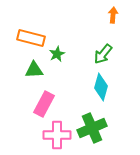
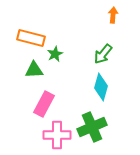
green star: moved 2 px left
green cross: moved 1 px up
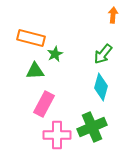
green triangle: moved 1 px right, 1 px down
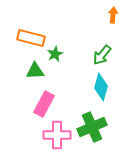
green arrow: moved 1 px left, 1 px down
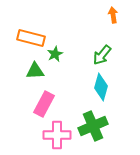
orange arrow: rotated 14 degrees counterclockwise
green cross: moved 1 px right, 1 px up
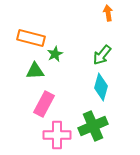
orange arrow: moved 5 px left, 2 px up
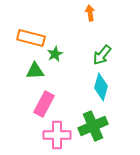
orange arrow: moved 18 px left
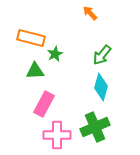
orange arrow: rotated 35 degrees counterclockwise
green cross: moved 2 px right, 1 px down
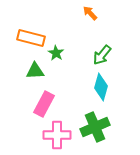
green star: moved 1 px right, 1 px up; rotated 14 degrees counterclockwise
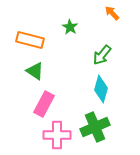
orange arrow: moved 22 px right
orange rectangle: moved 1 px left, 2 px down
green star: moved 14 px right, 26 px up
green triangle: rotated 36 degrees clockwise
cyan diamond: moved 2 px down
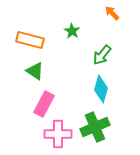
green star: moved 2 px right, 4 px down
pink cross: moved 1 px right, 1 px up
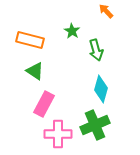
orange arrow: moved 6 px left, 2 px up
green arrow: moved 6 px left, 5 px up; rotated 55 degrees counterclockwise
green cross: moved 2 px up
